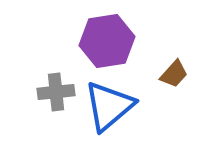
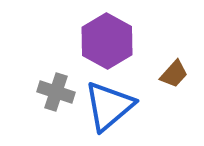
purple hexagon: rotated 22 degrees counterclockwise
gray cross: rotated 24 degrees clockwise
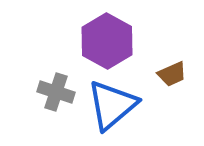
brown trapezoid: moved 2 px left; rotated 24 degrees clockwise
blue triangle: moved 3 px right, 1 px up
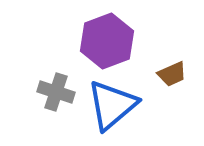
purple hexagon: rotated 10 degrees clockwise
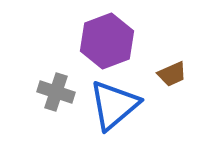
blue triangle: moved 2 px right
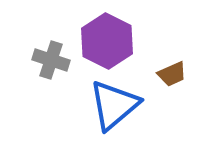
purple hexagon: rotated 12 degrees counterclockwise
gray cross: moved 5 px left, 32 px up
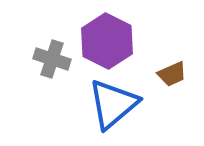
gray cross: moved 1 px right, 1 px up
blue triangle: moved 1 px left, 1 px up
